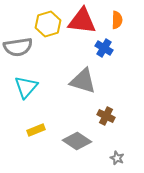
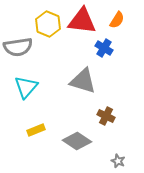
orange semicircle: rotated 30 degrees clockwise
yellow hexagon: rotated 20 degrees counterclockwise
gray star: moved 1 px right, 3 px down
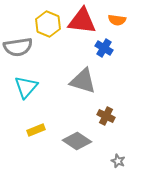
orange semicircle: rotated 66 degrees clockwise
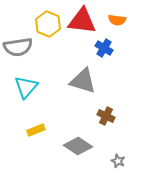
gray diamond: moved 1 px right, 5 px down
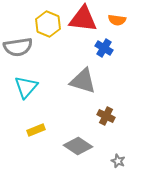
red triangle: moved 1 px right, 2 px up
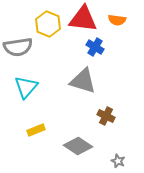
blue cross: moved 9 px left, 1 px up
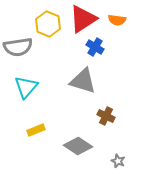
red triangle: rotated 40 degrees counterclockwise
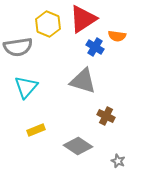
orange semicircle: moved 16 px down
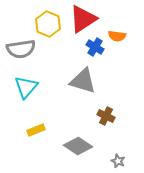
gray semicircle: moved 3 px right, 2 px down
